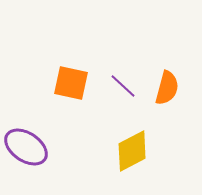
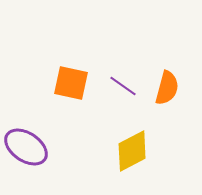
purple line: rotated 8 degrees counterclockwise
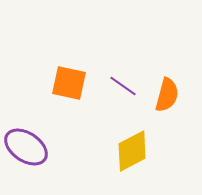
orange square: moved 2 px left
orange semicircle: moved 7 px down
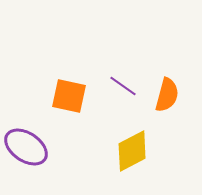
orange square: moved 13 px down
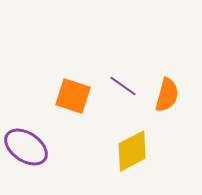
orange square: moved 4 px right; rotated 6 degrees clockwise
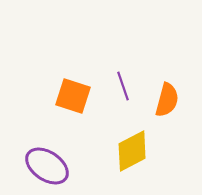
purple line: rotated 36 degrees clockwise
orange semicircle: moved 5 px down
purple ellipse: moved 21 px right, 19 px down
